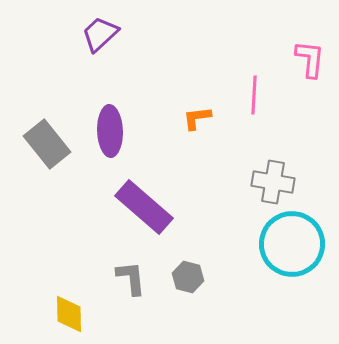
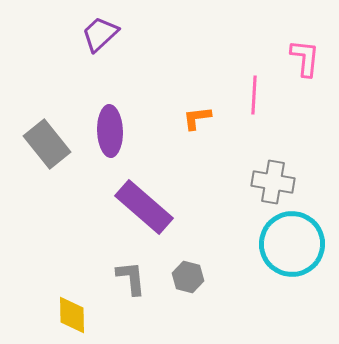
pink L-shape: moved 5 px left, 1 px up
yellow diamond: moved 3 px right, 1 px down
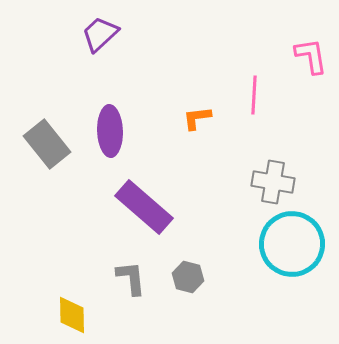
pink L-shape: moved 6 px right, 2 px up; rotated 15 degrees counterclockwise
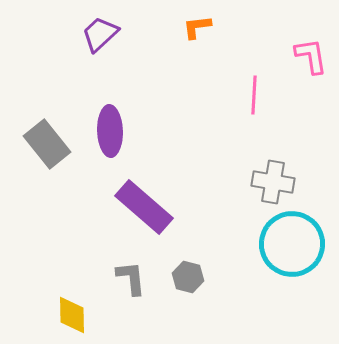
orange L-shape: moved 91 px up
